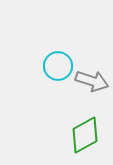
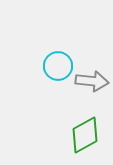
gray arrow: rotated 12 degrees counterclockwise
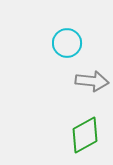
cyan circle: moved 9 px right, 23 px up
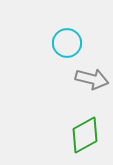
gray arrow: moved 2 px up; rotated 8 degrees clockwise
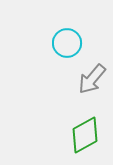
gray arrow: rotated 116 degrees clockwise
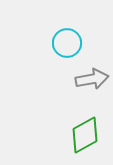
gray arrow: rotated 140 degrees counterclockwise
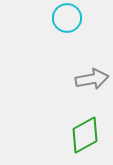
cyan circle: moved 25 px up
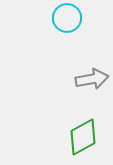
green diamond: moved 2 px left, 2 px down
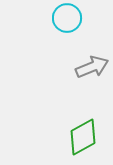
gray arrow: moved 12 px up; rotated 12 degrees counterclockwise
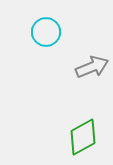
cyan circle: moved 21 px left, 14 px down
